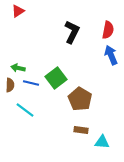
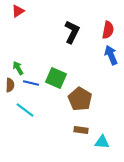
green arrow: rotated 48 degrees clockwise
green square: rotated 30 degrees counterclockwise
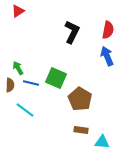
blue arrow: moved 4 px left, 1 px down
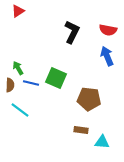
red semicircle: rotated 90 degrees clockwise
brown pentagon: moved 9 px right; rotated 25 degrees counterclockwise
cyan line: moved 5 px left
